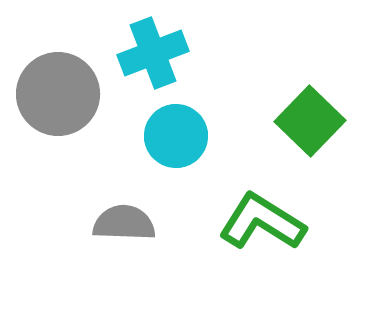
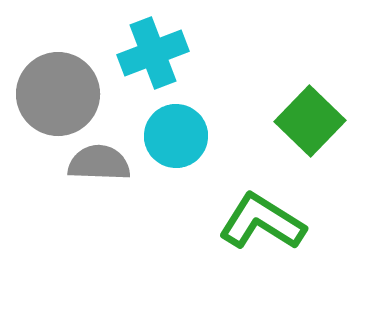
gray semicircle: moved 25 px left, 60 px up
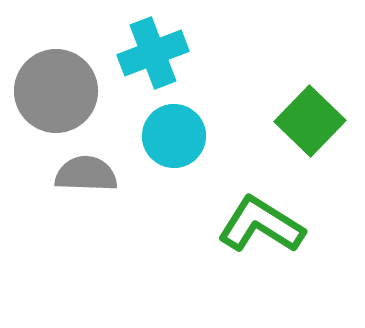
gray circle: moved 2 px left, 3 px up
cyan circle: moved 2 px left
gray semicircle: moved 13 px left, 11 px down
green L-shape: moved 1 px left, 3 px down
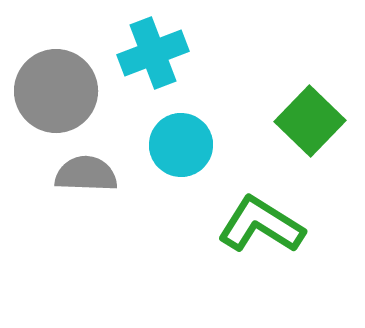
cyan circle: moved 7 px right, 9 px down
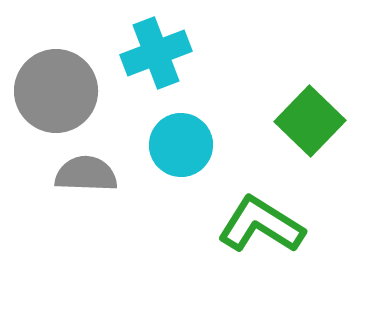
cyan cross: moved 3 px right
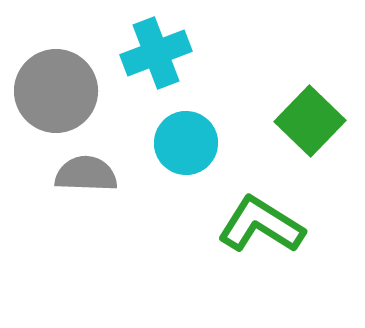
cyan circle: moved 5 px right, 2 px up
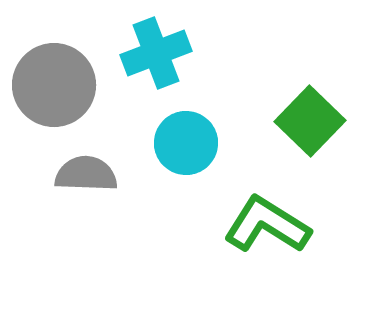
gray circle: moved 2 px left, 6 px up
green L-shape: moved 6 px right
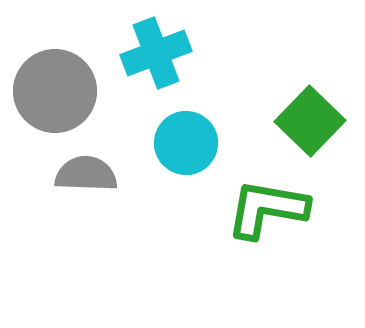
gray circle: moved 1 px right, 6 px down
green L-shape: moved 16 px up; rotated 22 degrees counterclockwise
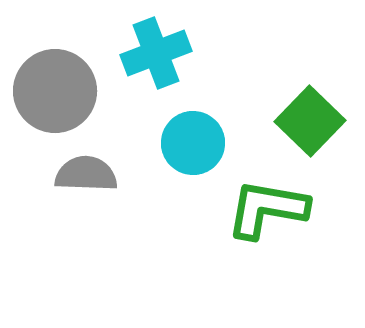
cyan circle: moved 7 px right
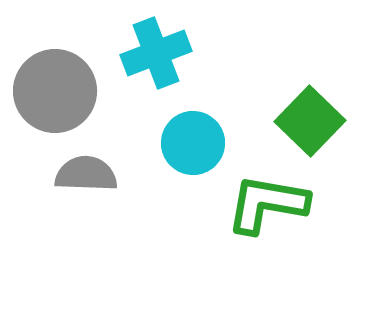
green L-shape: moved 5 px up
